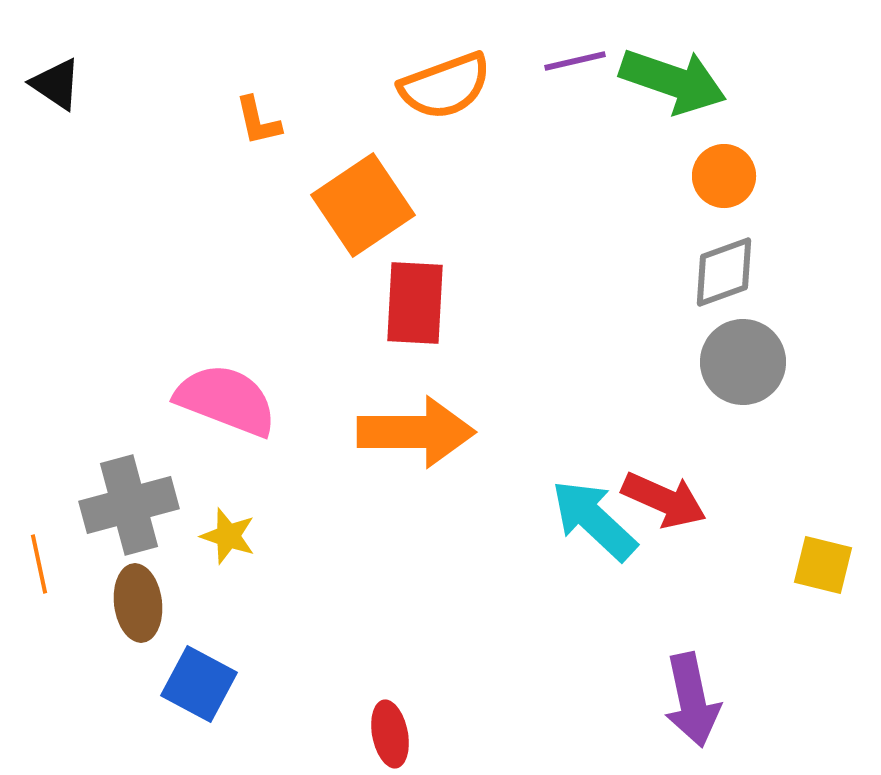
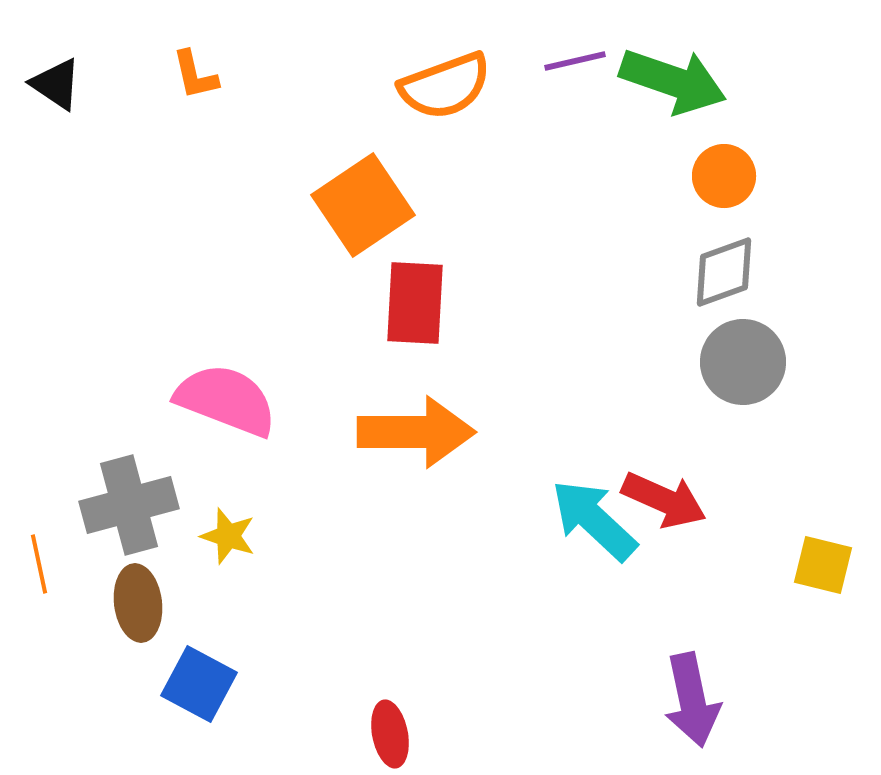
orange L-shape: moved 63 px left, 46 px up
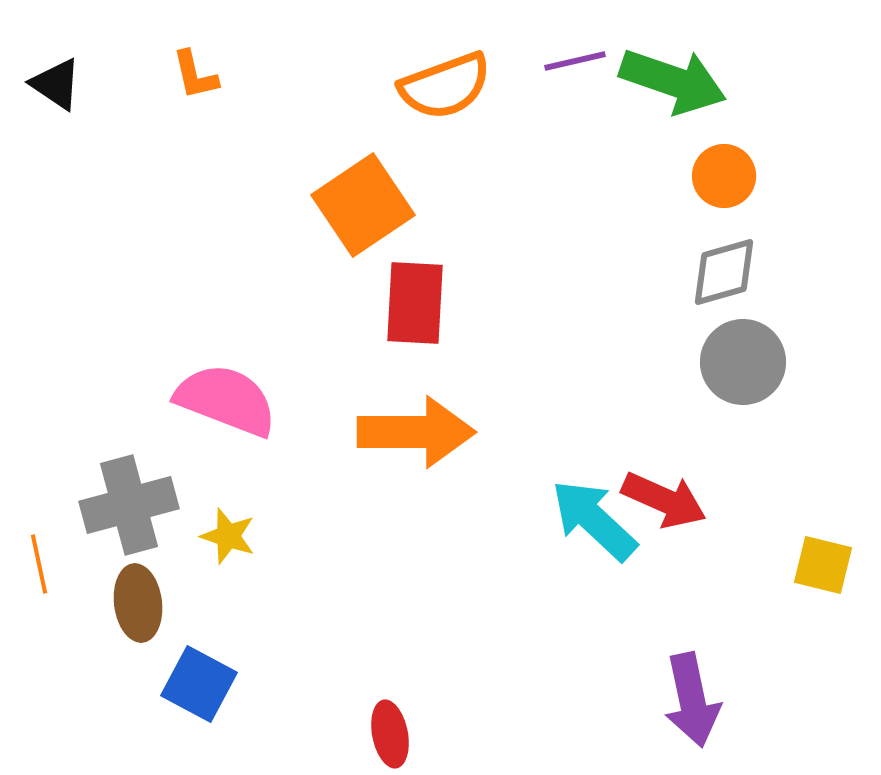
gray diamond: rotated 4 degrees clockwise
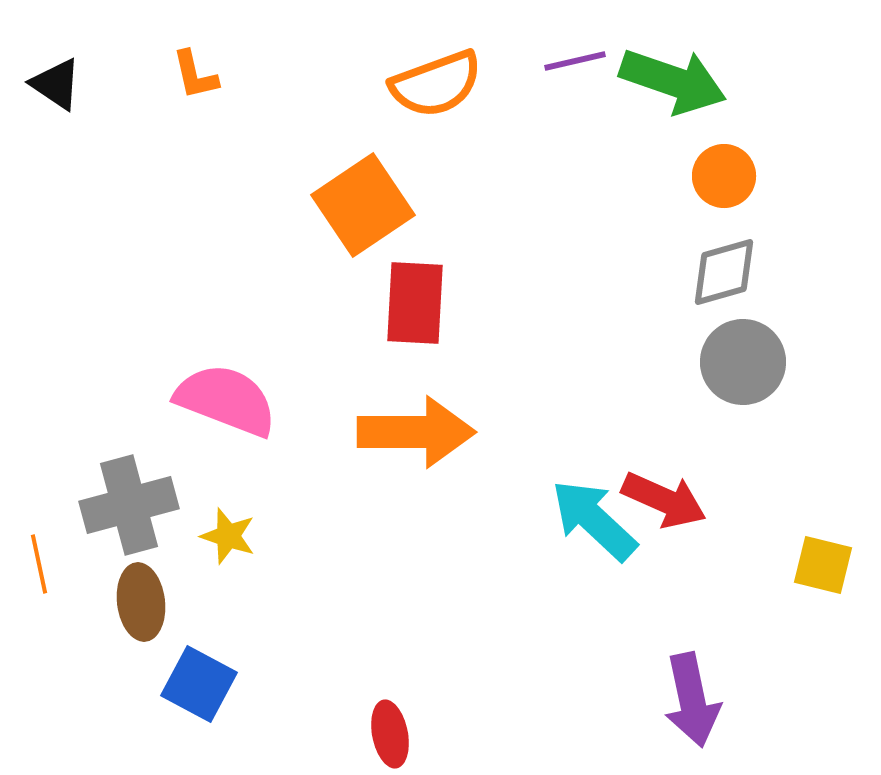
orange semicircle: moved 9 px left, 2 px up
brown ellipse: moved 3 px right, 1 px up
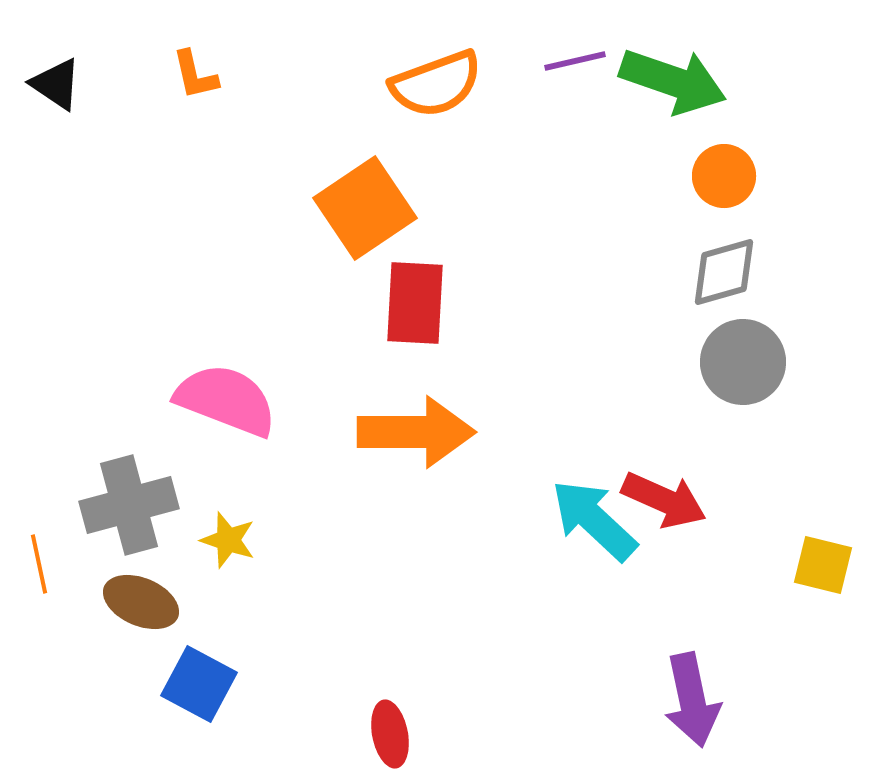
orange square: moved 2 px right, 3 px down
yellow star: moved 4 px down
brown ellipse: rotated 60 degrees counterclockwise
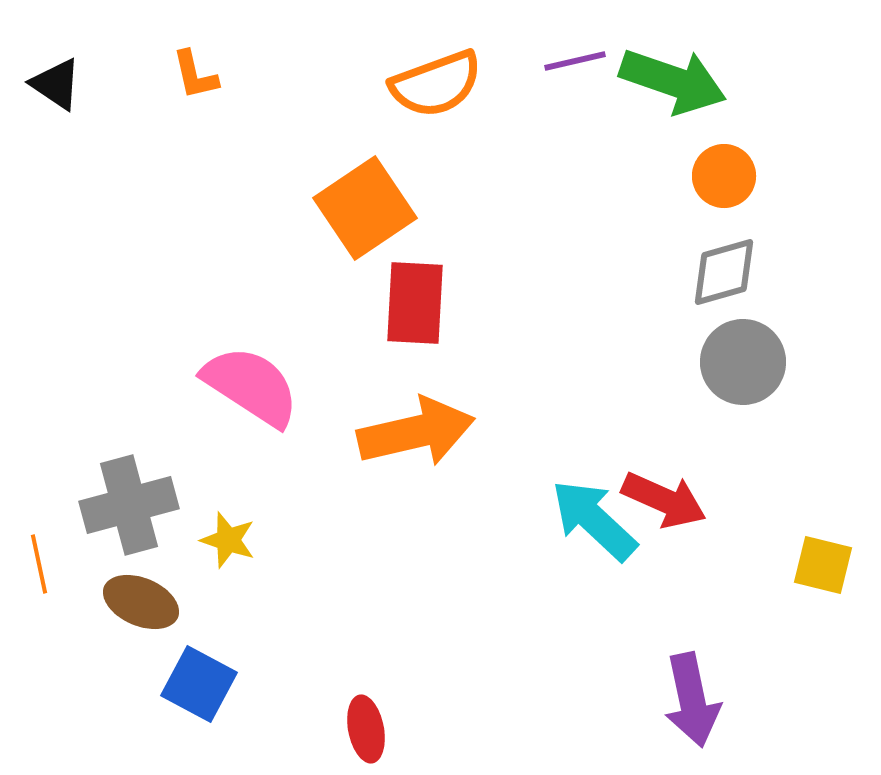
pink semicircle: moved 25 px right, 14 px up; rotated 12 degrees clockwise
orange arrow: rotated 13 degrees counterclockwise
red ellipse: moved 24 px left, 5 px up
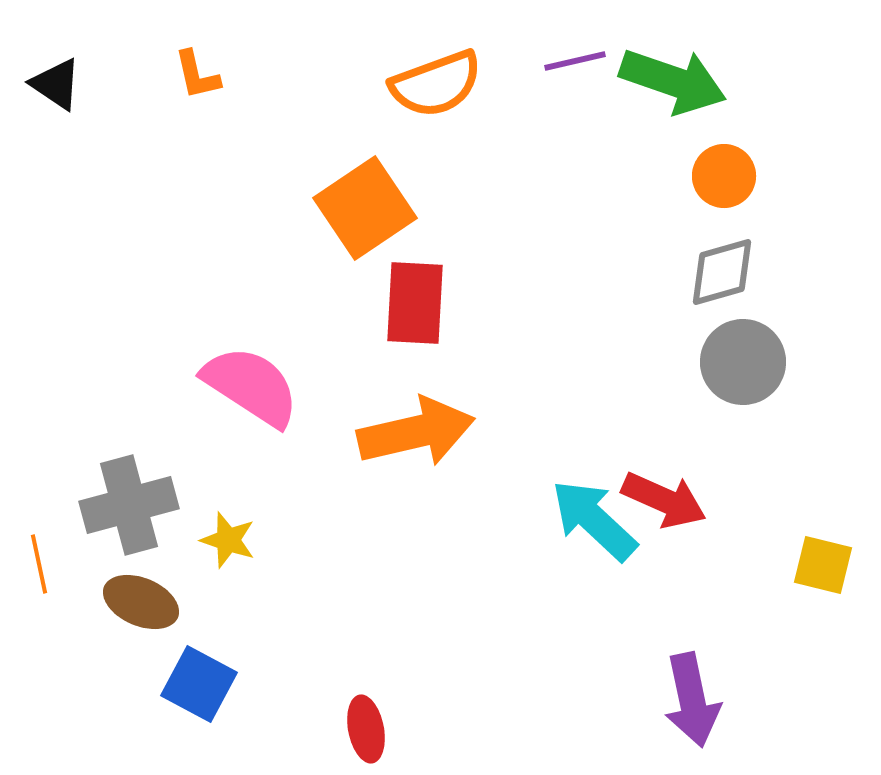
orange L-shape: moved 2 px right
gray diamond: moved 2 px left
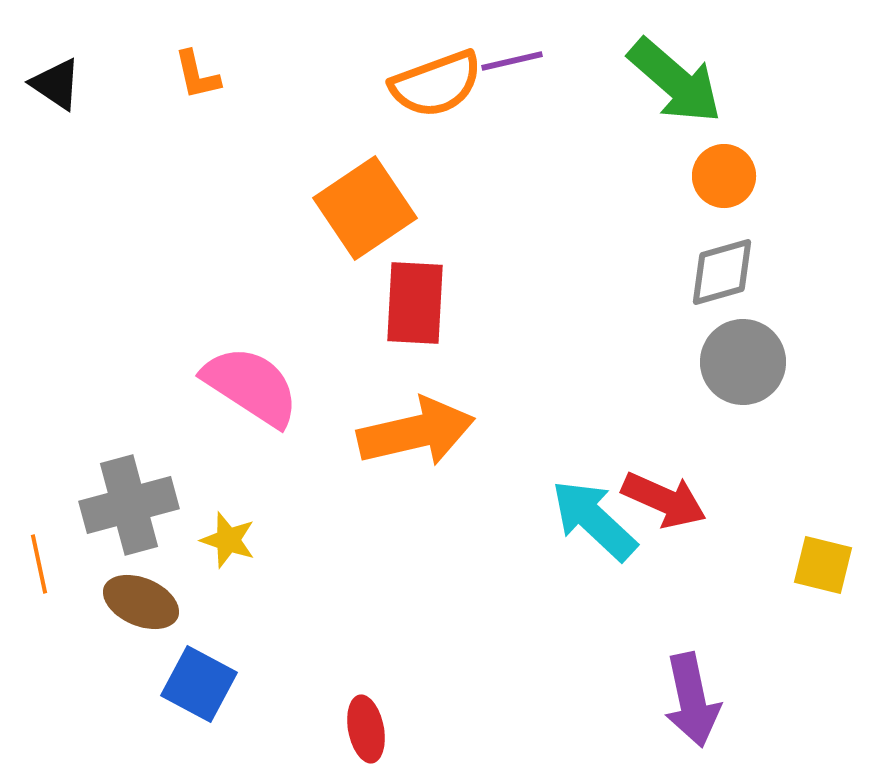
purple line: moved 63 px left
green arrow: moved 2 px right; rotated 22 degrees clockwise
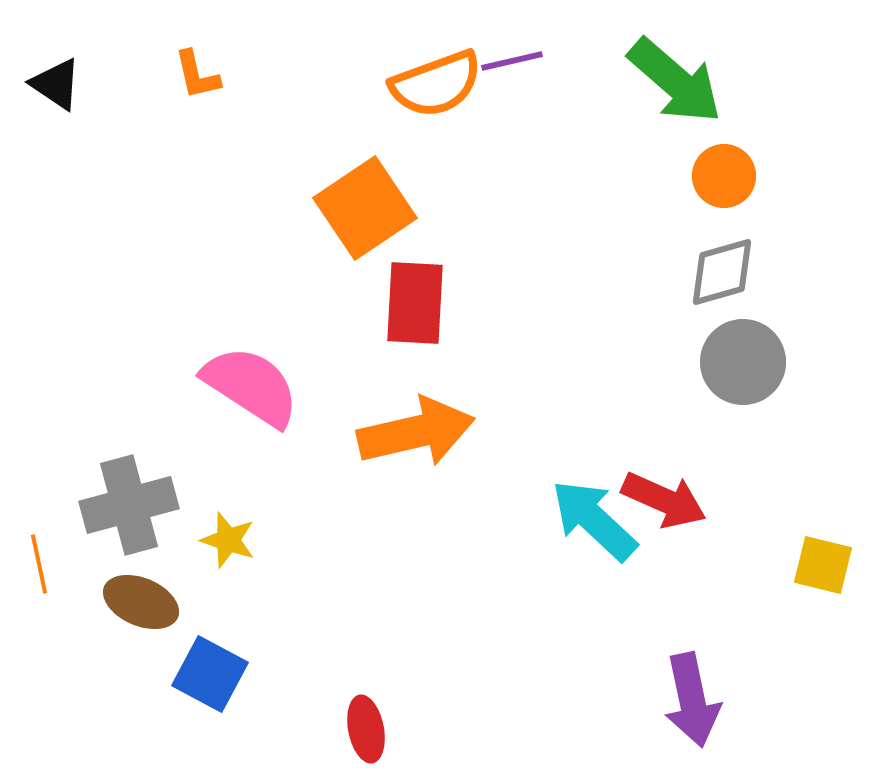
blue square: moved 11 px right, 10 px up
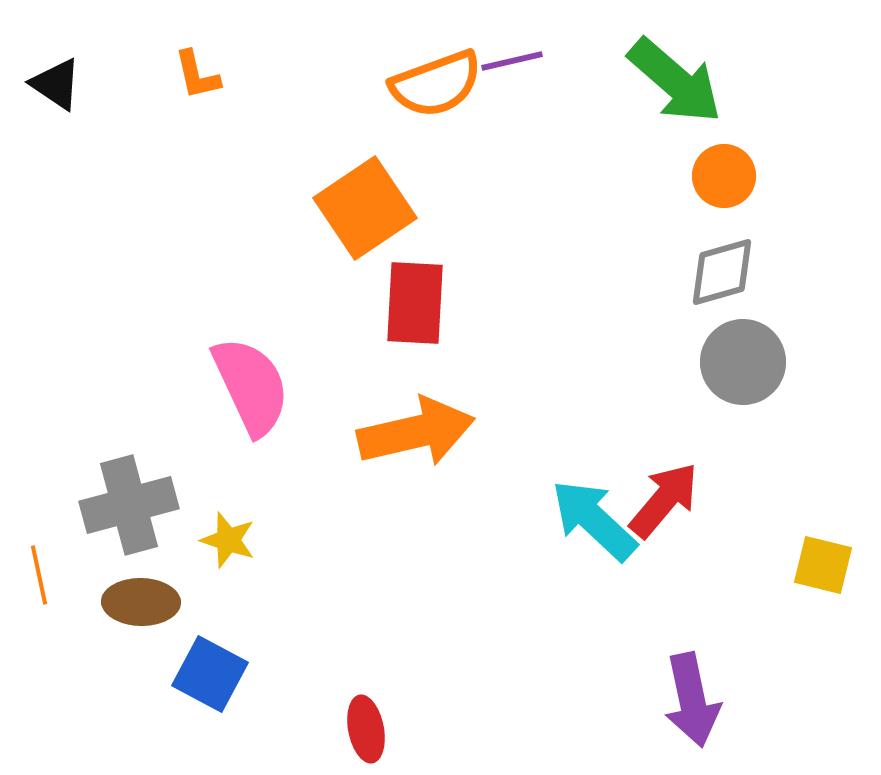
pink semicircle: rotated 32 degrees clockwise
red arrow: rotated 74 degrees counterclockwise
orange line: moved 11 px down
brown ellipse: rotated 22 degrees counterclockwise
